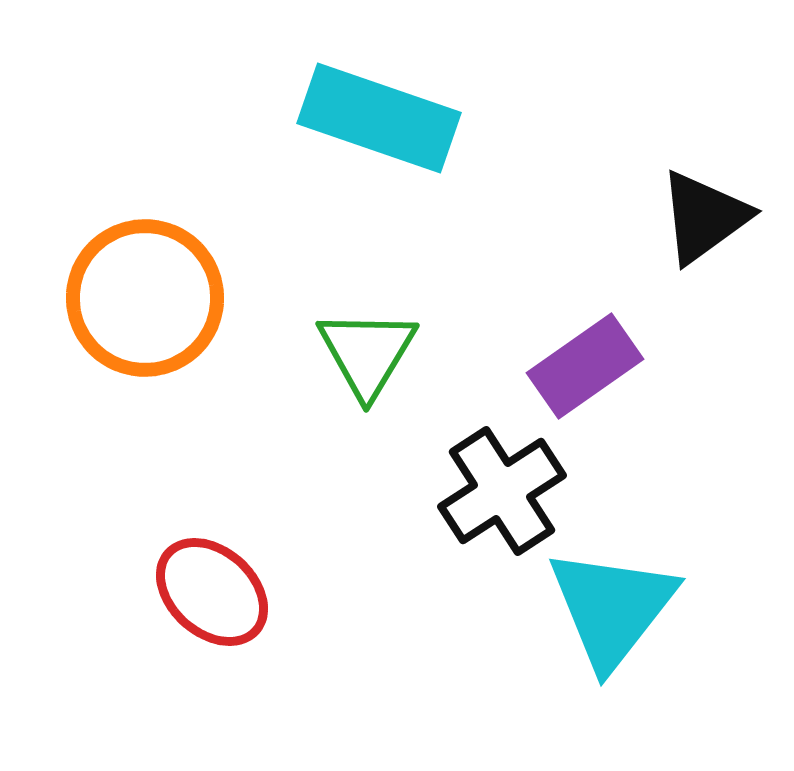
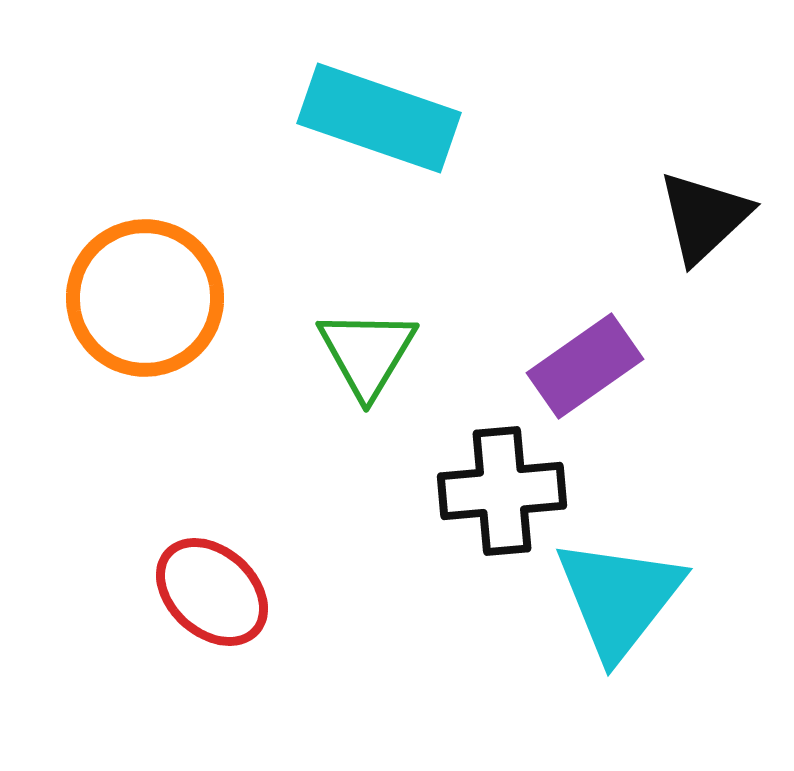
black triangle: rotated 7 degrees counterclockwise
black cross: rotated 28 degrees clockwise
cyan triangle: moved 7 px right, 10 px up
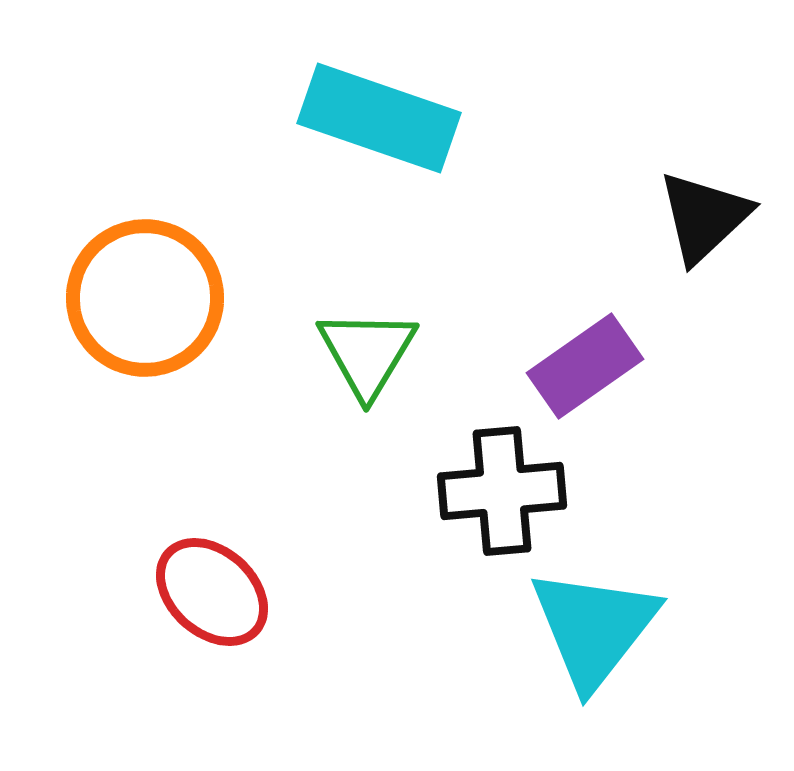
cyan triangle: moved 25 px left, 30 px down
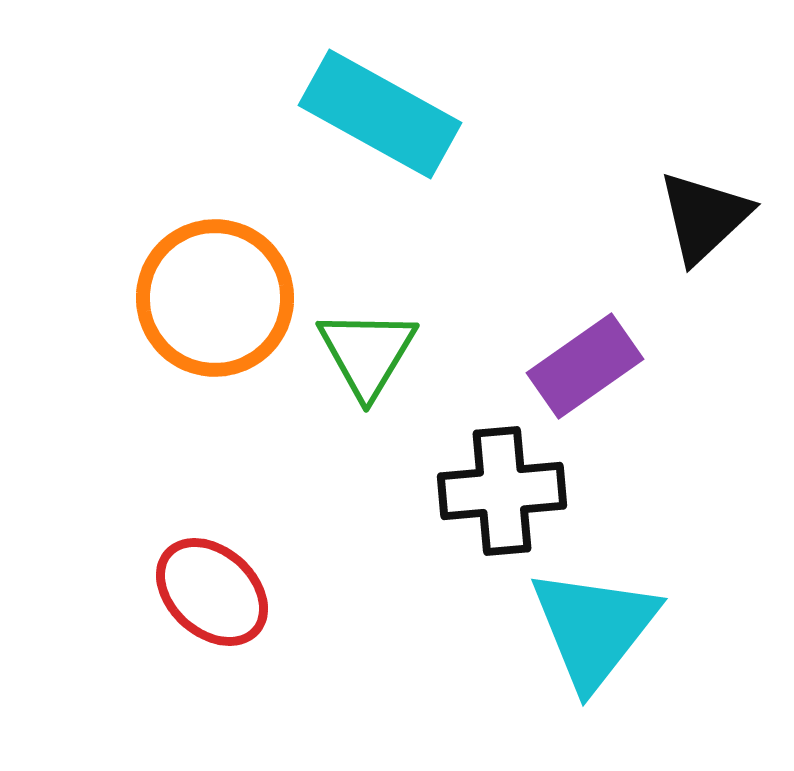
cyan rectangle: moved 1 px right, 4 px up; rotated 10 degrees clockwise
orange circle: moved 70 px right
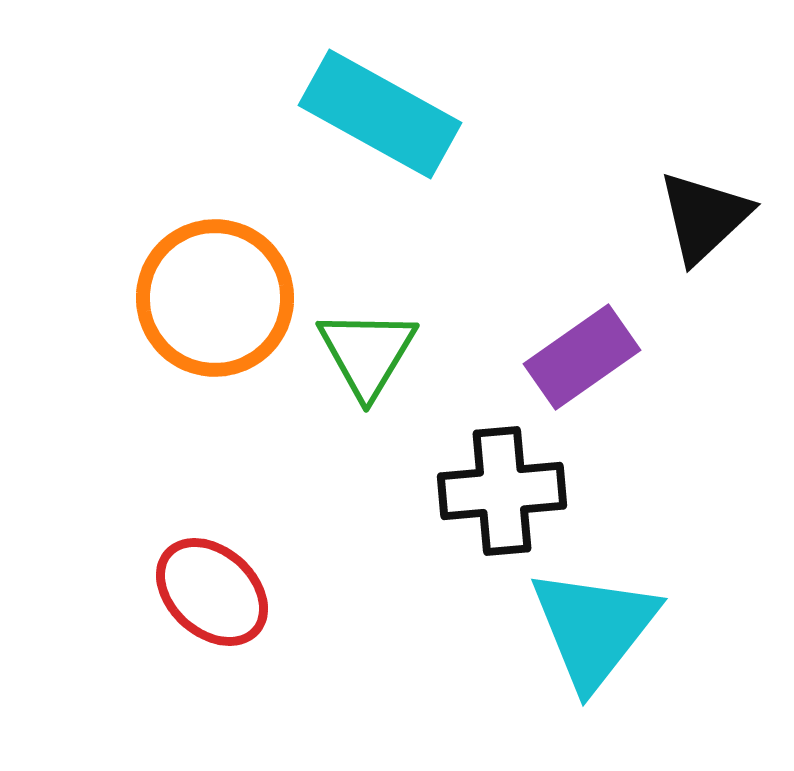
purple rectangle: moved 3 px left, 9 px up
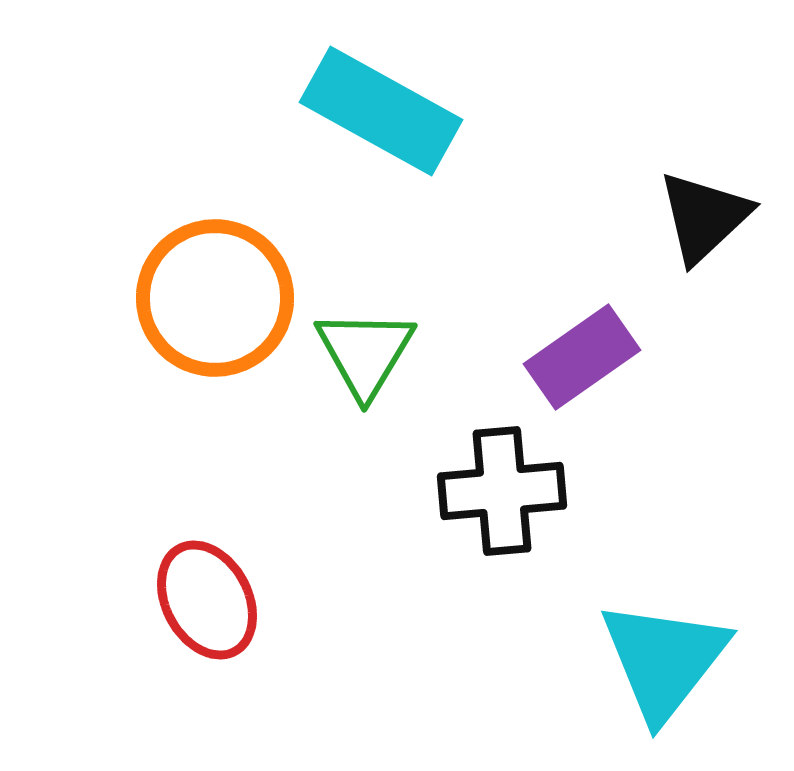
cyan rectangle: moved 1 px right, 3 px up
green triangle: moved 2 px left
red ellipse: moved 5 px left, 8 px down; rotated 20 degrees clockwise
cyan triangle: moved 70 px right, 32 px down
